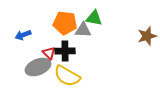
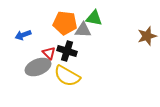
black cross: moved 2 px right; rotated 18 degrees clockwise
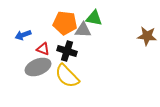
brown star: rotated 24 degrees clockwise
red triangle: moved 6 px left, 4 px up; rotated 24 degrees counterclockwise
yellow semicircle: rotated 16 degrees clockwise
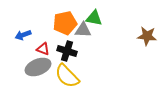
orange pentagon: rotated 20 degrees counterclockwise
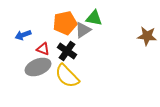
gray triangle: rotated 36 degrees counterclockwise
black cross: rotated 18 degrees clockwise
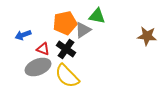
green triangle: moved 3 px right, 2 px up
black cross: moved 1 px left, 2 px up
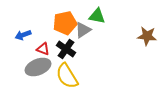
yellow semicircle: rotated 12 degrees clockwise
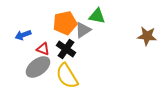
gray ellipse: rotated 15 degrees counterclockwise
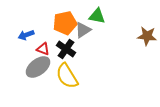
blue arrow: moved 3 px right
